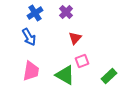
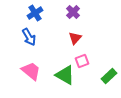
purple cross: moved 7 px right
pink trapezoid: rotated 60 degrees counterclockwise
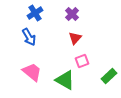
purple cross: moved 1 px left, 2 px down
pink trapezoid: moved 1 px right, 1 px down
green triangle: moved 5 px down
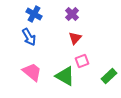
blue cross: moved 1 px left, 1 px down; rotated 28 degrees counterclockwise
green triangle: moved 4 px up
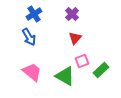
blue cross: rotated 28 degrees clockwise
green rectangle: moved 8 px left, 6 px up
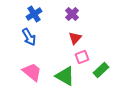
pink square: moved 4 px up
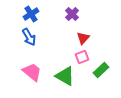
blue cross: moved 3 px left
red triangle: moved 8 px right
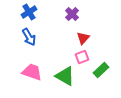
blue cross: moved 2 px left, 2 px up
pink trapezoid: rotated 20 degrees counterclockwise
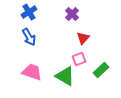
pink square: moved 3 px left, 2 px down
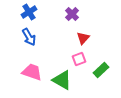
green triangle: moved 3 px left, 4 px down
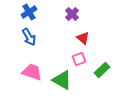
red triangle: rotated 32 degrees counterclockwise
green rectangle: moved 1 px right
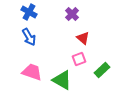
blue cross: rotated 28 degrees counterclockwise
